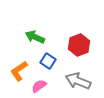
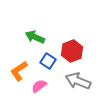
red hexagon: moved 7 px left, 6 px down
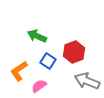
green arrow: moved 2 px right, 1 px up
red hexagon: moved 2 px right, 1 px down
gray arrow: moved 9 px right
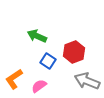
orange L-shape: moved 5 px left, 8 px down
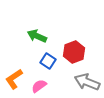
gray arrow: moved 1 px down
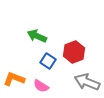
orange L-shape: rotated 55 degrees clockwise
pink semicircle: moved 2 px right; rotated 112 degrees counterclockwise
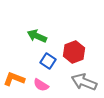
gray arrow: moved 3 px left
pink semicircle: moved 1 px up
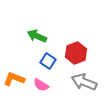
red hexagon: moved 2 px right, 1 px down
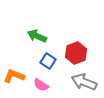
orange L-shape: moved 3 px up
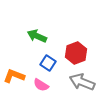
blue square: moved 2 px down
gray arrow: moved 2 px left
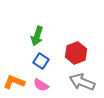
green arrow: rotated 96 degrees counterclockwise
blue square: moved 7 px left, 2 px up
orange L-shape: moved 6 px down
